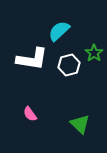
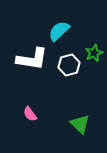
green star: rotated 12 degrees clockwise
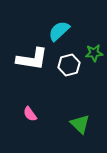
green star: rotated 18 degrees clockwise
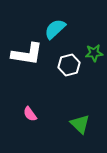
cyan semicircle: moved 4 px left, 2 px up
white L-shape: moved 5 px left, 5 px up
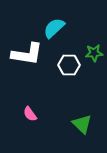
cyan semicircle: moved 1 px left, 1 px up
white hexagon: rotated 15 degrees clockwise
green triangle: moved 2 px right
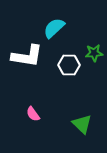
white L-shape: moved 2 px down
pink semicircle: moved 3 px right
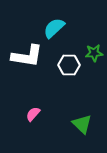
pink semicircle: rotated 77 degrees clockwise
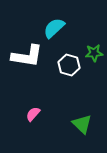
white hexagon: rotated 15 degrees clockwise
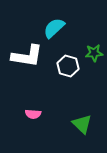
white hexagon: moved 1 px left, 1 px down
pink semicircle: rotated 126 degrees counterclockwise
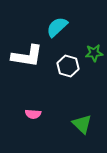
cyan semicircle: moved 3 px right, 1 px up
